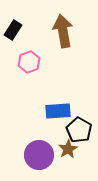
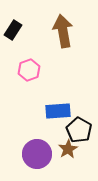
pink hexagon: moved 8 px down
purple circle: moved 2 px left, 1 px up
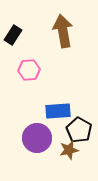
black rectangle: moved 5 px down
pink hexagon: rotated 15 degrees clockwise
brown star: moved 1 px right, 1 px down; rotated 18 degrees clockwise
purple circle: moved 16 px up
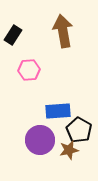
purple circle: moved 3 px right, 2 px down
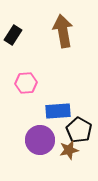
pink hexagon: moved 3 px left, 13 px down
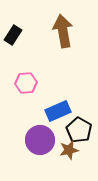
blue rectangle: rotated 20 degrees counterclockwise
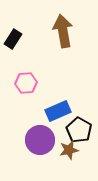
black rectangle: moved 4 px down
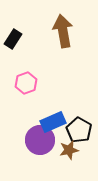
pink hexagon: rotated 15 degrees counterclockwise
blue rectangle: moved 5 px left, 11 px down
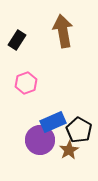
black rectangle: moved 4 px right, 1 px down
brown star: rotated 18 degrees counterclockwise
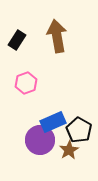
brown arrow: moved 6 px left, 5 px down
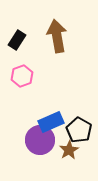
pink hexagon: moved 4 px left, 7 px up
blue rectangle: moved 2 px left
